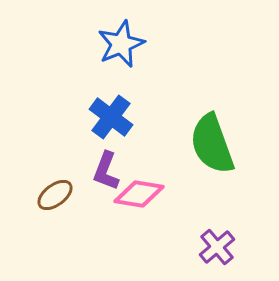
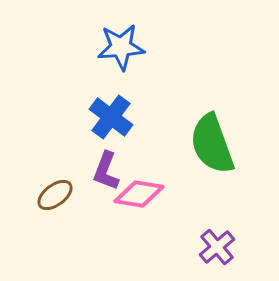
blue star: moved 3 px down; rotated 18 degrees clockwise
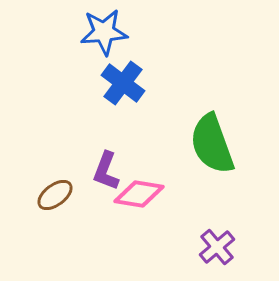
blue star: moved 17 px left, 15 px up
blue cross: moved 12 px right, 34 px up
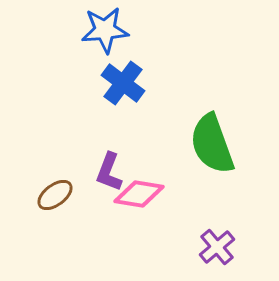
blue star: moved 1 px right, 2 px up
purple L-shape: moved 3 px right, 1 px down
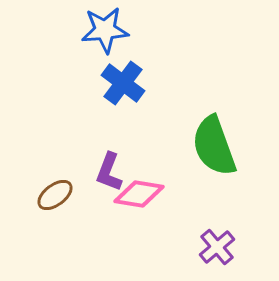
green semicircle: moved 2 px right, 2 px down
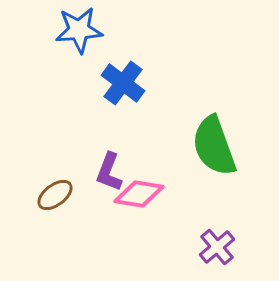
blue star: moved 26 px left
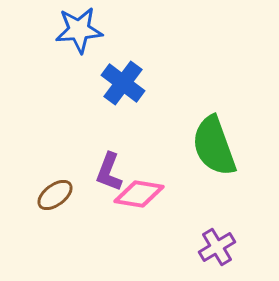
purple cross: rotated 9 degrees clockwise
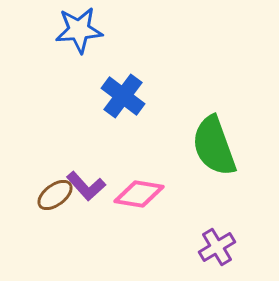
blue cross: moved 13 px down
purple L-shape: moved 23 px left, 14 px down; rotated 63 degrees counterclockwise
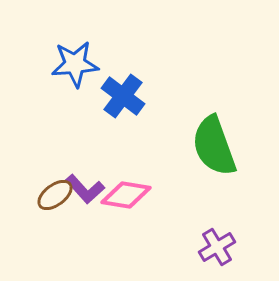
blue star: moved 4 px left, 34 px down
purple L-shape: moved 1 px left, 3 px down
pink diamond: moved 13 px left, 1 px down
